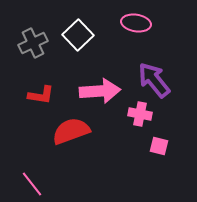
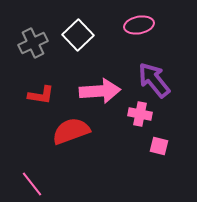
pink ellipse: moved 3 px right, 2 px down; rotated 20 degrees counterclockwise
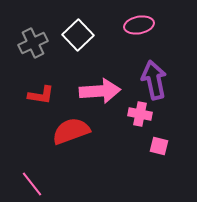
purple arrow: rotated 27 degrees clockwise
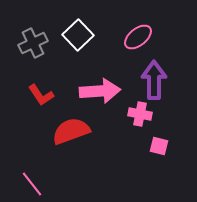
pink ellipse: moved 1 px left, 12 px down; rotated 28 degrees counterclockwise
purple arrow: rotated 12 degrees clockwise
red L-shape: rotated 48 degrees clockwise
